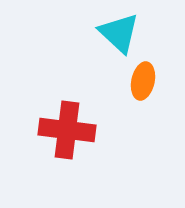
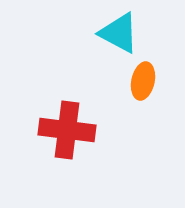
cyan triangle: rotated 15 degrees counterclockwise
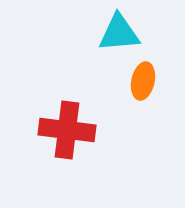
cyan triangle: rotated 33 degrees counterclockwise
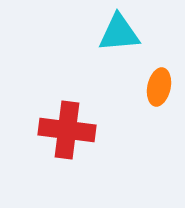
orange ellipse: moved 16 px right, 6 px down
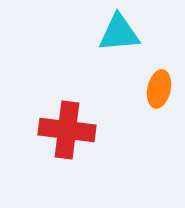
orange ellipse: moved 2 px down
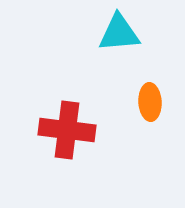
orange ellipse: moved 9 px left, 13 px down; rotated 15 degrees counterclockwise
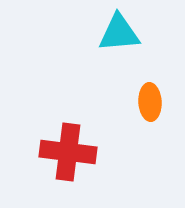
red cross: moved 1 px right, 22 px down
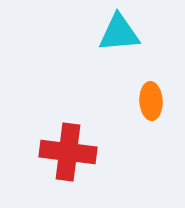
orange ellipse: moved 1 px right, 1 px up
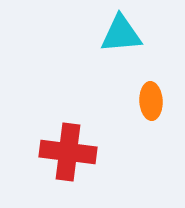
cyan triangle: moved 2 px right, 1 px down
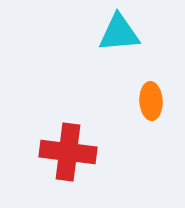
cyan triangle: moved 2 px left, 1 px up
